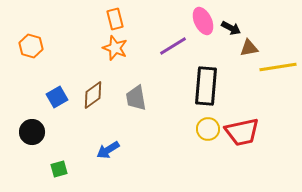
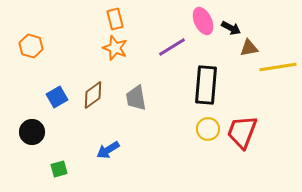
purple line: moved 1 px left, 1 px down
black rectangle: moved 1 px up
red trapezoid: rotated 123 degrees clockwise
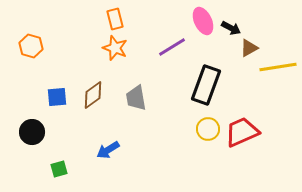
brown triangle: rotated 18 degrees counterclockwise
black rectangle: rotated 15 degrees clockwise
blue square: rotated 25 degrees clockwise
red trapezoid: rotated 45 degrees clockwise
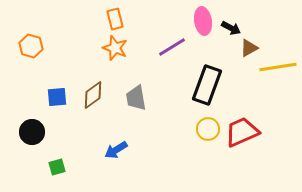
pink ellipse: rotated 16 degrees clockwise
black rectangle: moved 1 px right
blue arrow: moved 8 px right
green square: moved 2 px left, 2 px up
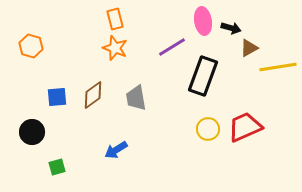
black arrow: rotated 12 degrees counterclockwise
black rectangle: moved 4 px left, 9 px up
red trapezoid: moved 3 px right, 5 px up
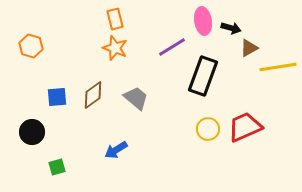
gray trapezoid: rotated 140 degrees clockwise
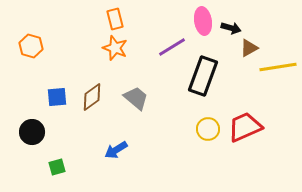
brown diamond: moved 1 px left, 2 px down
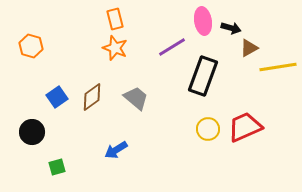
blue square: rotated 30 degrees counterclockwise
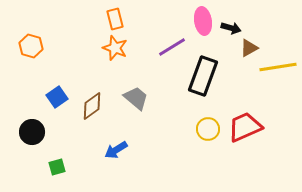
brown diamond: moved 9 px down
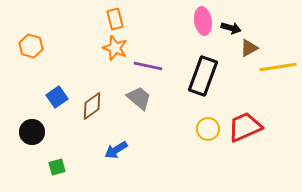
purple line: moved 24 px left, 19 px down; rotated 44 degrees clockwise
gray trapezoid: moved 3 px right
